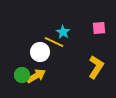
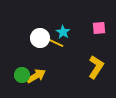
white circle: moved 14 px up
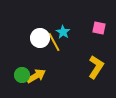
pink square: rotated 16 degrees clockwise
yellow line: rotated 36 degrees clockwise
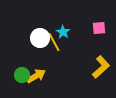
pink square: rotated 16 degrees counterclockwise
yellow L-shape: moved 5 px right; rotated 15 degrees clockwise
